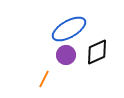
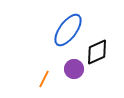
blue ellipse: moved 1 px left, 1 px down; rotated 24 degrees counterclockwise
purple circle: moved 8 px right, 14 px down
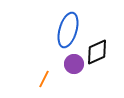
blue ellipse: rotated 20 degrees counterclockwise
purple circle: moved 5 px up
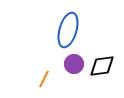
black diamond: moved 5 px right, 14 px down; rotated 16 degrees clockwise
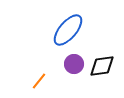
blue ellipse: rotated 24 degrees clockwise
orange line: moved 5 px left, 2 px down; rotated 12 degrees clockwise
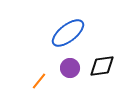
blue ellipse: moved 3 px down; rotated 12 degrees clockwise
purple circle: moved 4 px left, 4 px down
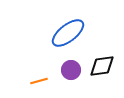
purple circle: moved 1 px right, 2 px down
orange line: rotated 36 degrees clockwise
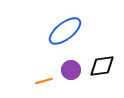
blue ellipse: moved 3 px left, 2 px up
orange line: moved 5 px right
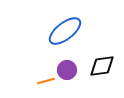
purple circle: moved 4 px left
orange line: moved 2 px right
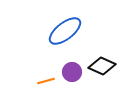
black diamond: rotated 32 degrees clockwise
purple circle: moved 5 px right, 2 px down
